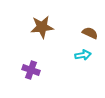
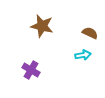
brown star: moved 1 px up; rotated 20 degrees clockwise
purple cross: rotated 12 degrees clockwise
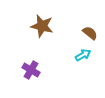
brown semicircle: rotated 14 degrees clockwise
cyan arrow: rotated 21 degrees counterclockwise
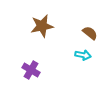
brown star: rotated 25 degrees counterclockwise
cyan arrow: rotated 42 degrees clockwise
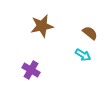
cyan arrow: rotated 21 degrees clockwise
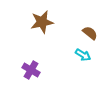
brown star: moved 4 px up
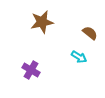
cyan arrow: moved 4 px left, 2 px down
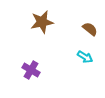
brown semicircle: moved 4 px up
cyan arrow: moved 6 px right
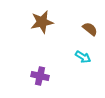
cyan arrow: moved 2 px left
purple cross: moved 9 px right, 6 px down; rotated 18 degrees counterclockwise
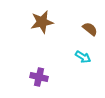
purple cross: moved 1 px left, 1 px down
